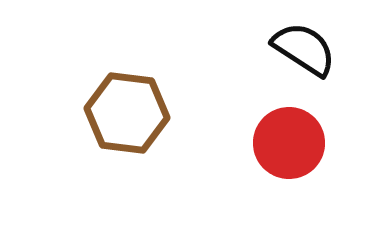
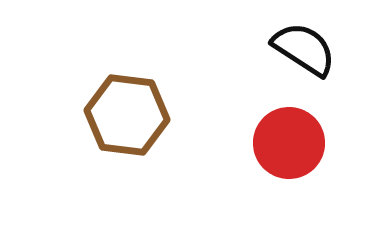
brown hexagon: moved 2 px down
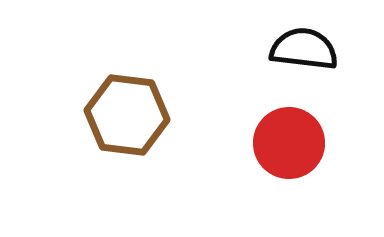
black semicircle: rotated 26 degrees counterclockwise
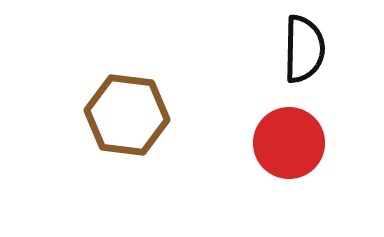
black semicircle: rotated 84 degrees clockwise
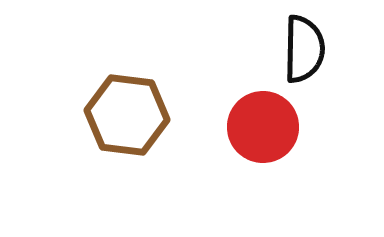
red circle: moved 26 px left, 16 px up
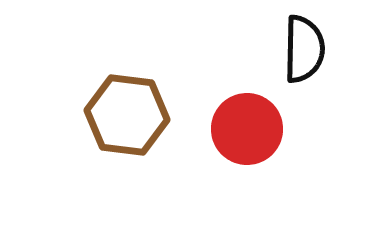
red circle: moved 16 px left, 2 px down
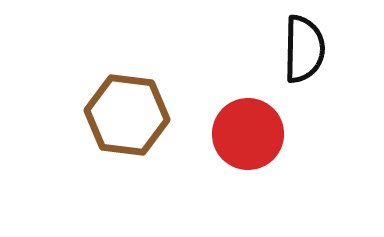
red circle: moved 1 px right, 5 px down
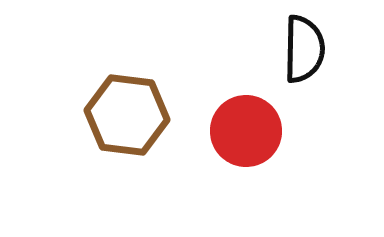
red circle: moved 2 px left, 3 px up
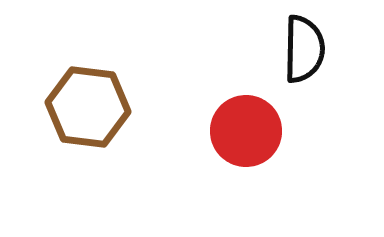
brown hexagon: moved 39 px left, 8 px up
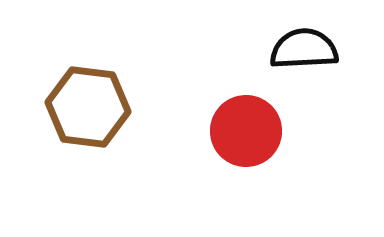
black semicircle: rotated 94 degrees counterclockwise
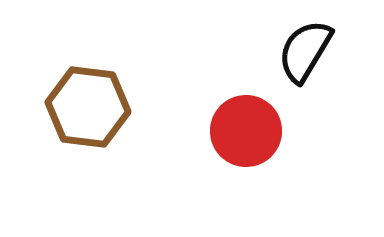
black semicircle: moved 1 px right, 2 px down; rotated 56 degrees counterclockwise
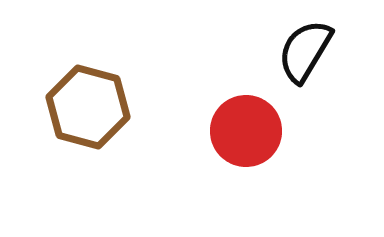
brown hexagon: rotated 8 degrees clockwise
